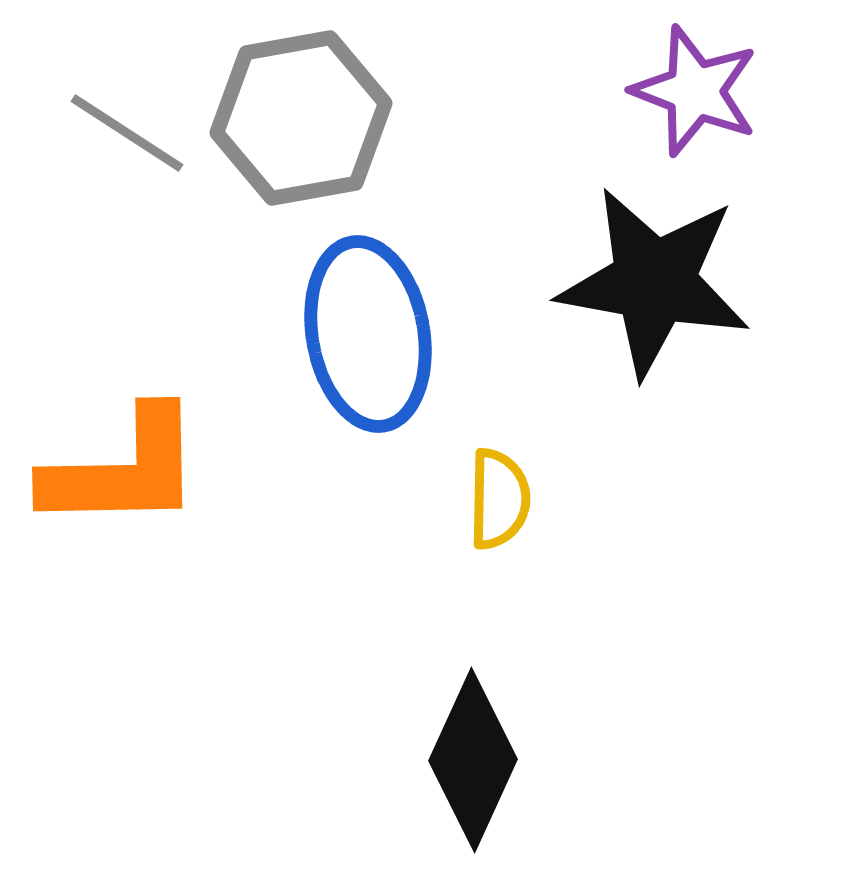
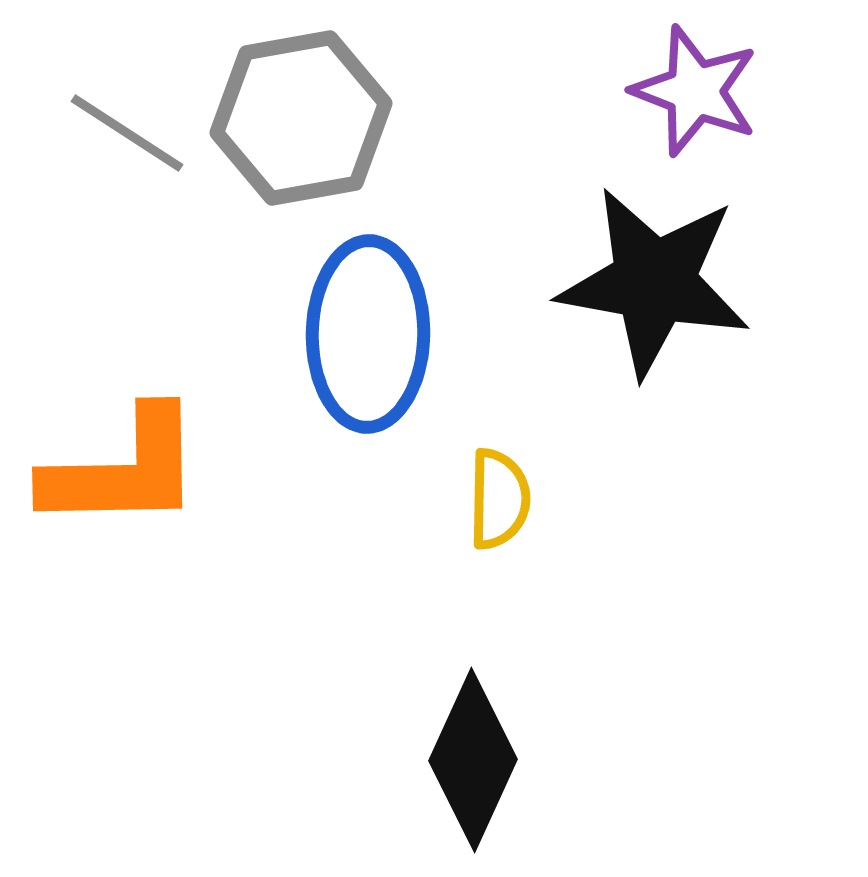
blue ellipse: rotated 11 degrees clockwise
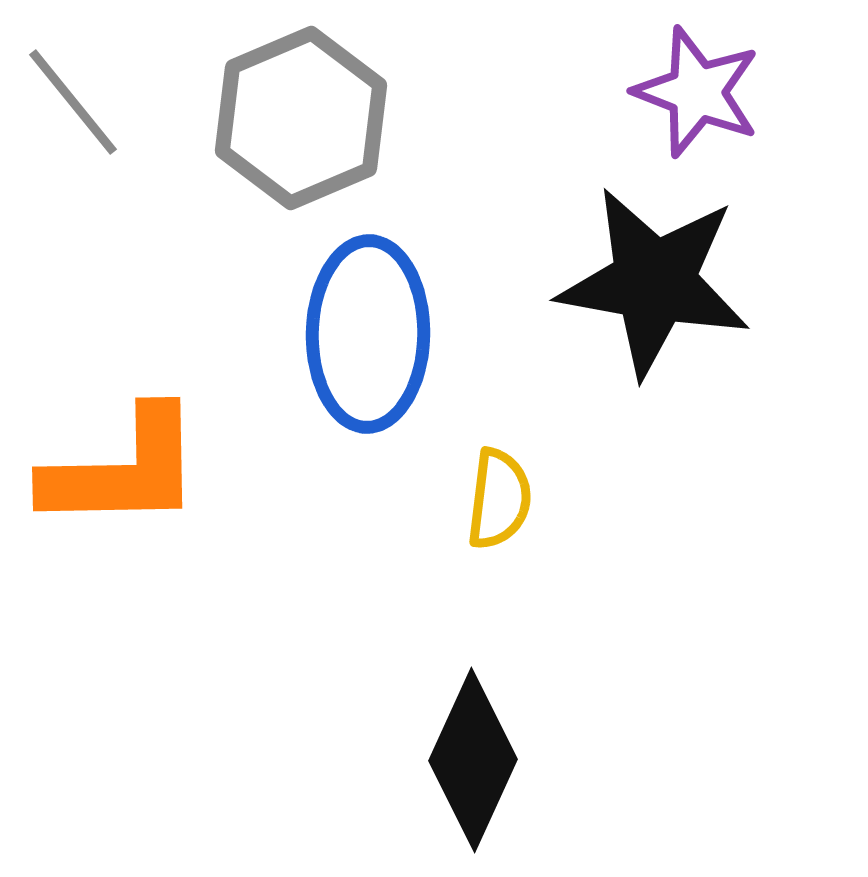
purple star: moved 2 px right, 1 px down
gray hexagon: rotated 13 degrees counterclockwise
gray line: moved 54 px left, 31 px up; rotated 18 degrees clockwise
yellow semicircle: rotated 6 degrees clockwise
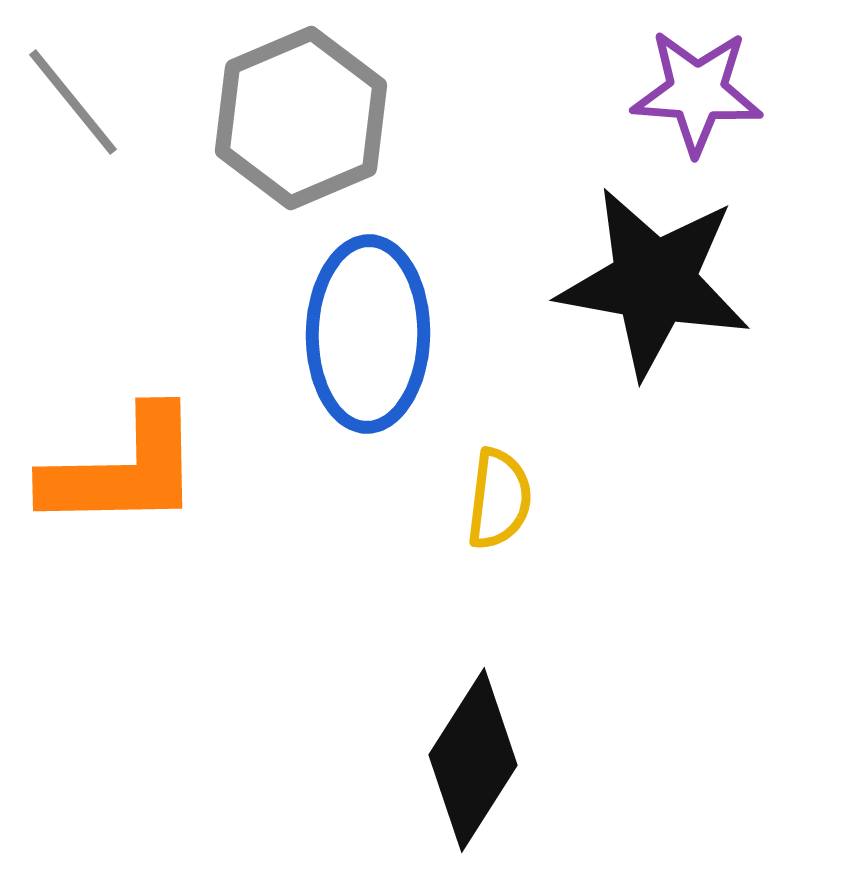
purple star: rotated 17 degrees counterclockwise
black diamond: rotated 8 degrees clockwise
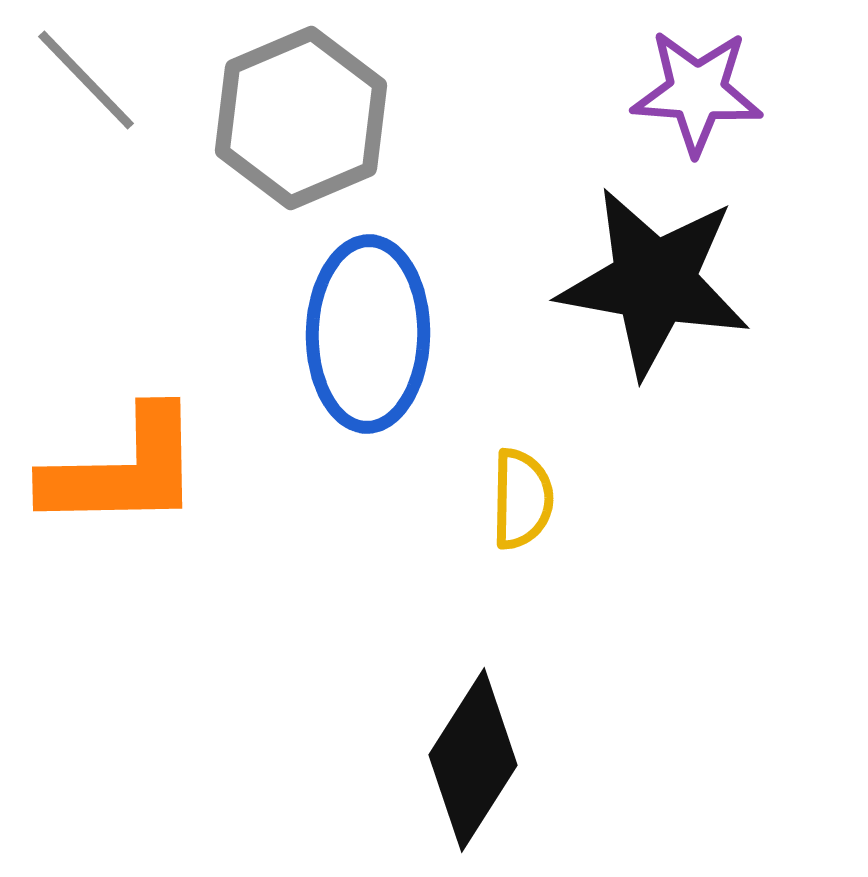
gray line: moved 13 px right, 22 px up; rotated 5 degrees counterclockwise
yellow semicircle: moved 23 px right; rotated 6 degrees counterclockwise
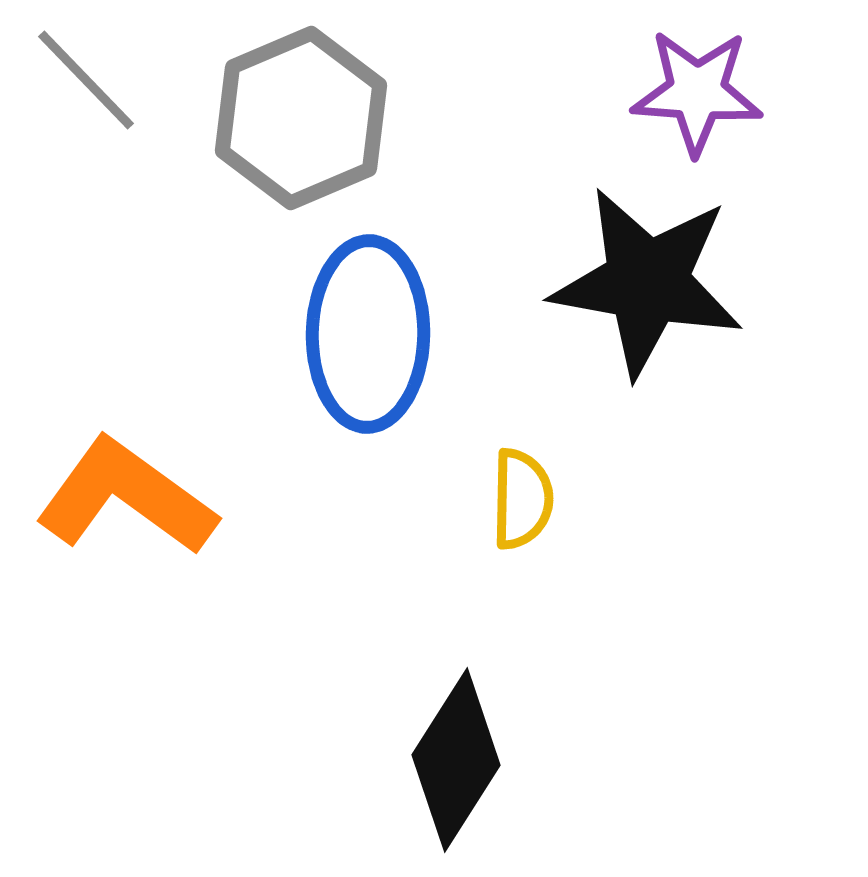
black star: moved 7 px left
orange L-shape: moved 3 px right, 27 px down; rotated 143 degrees counterclockwise
black diamond: moved 17 px left
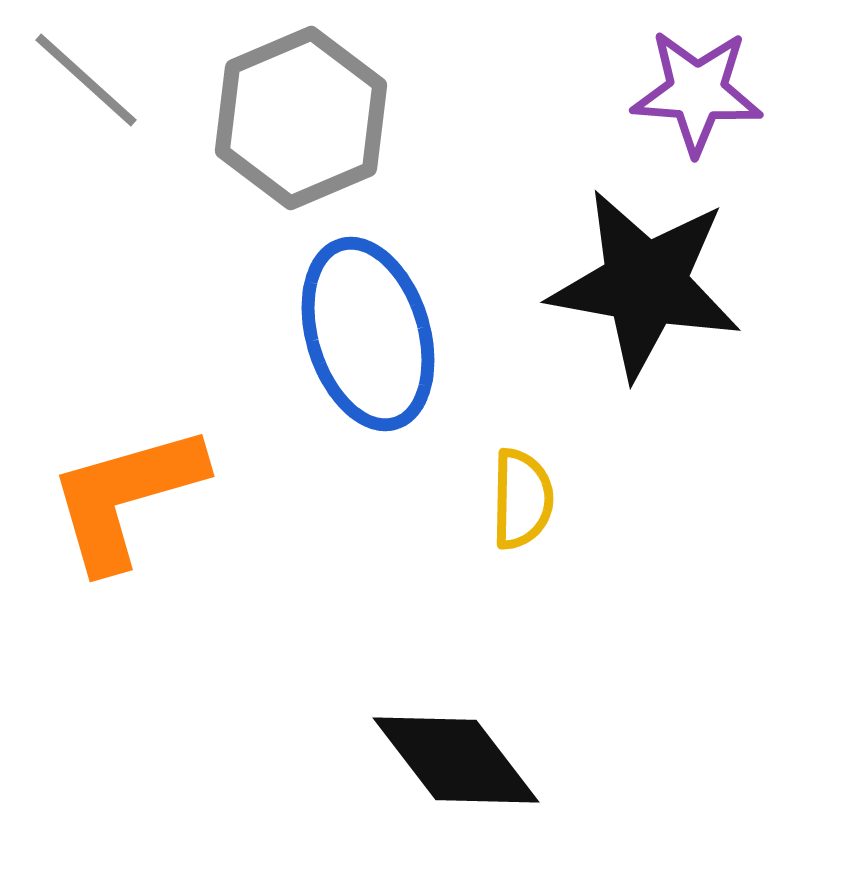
gray line: rotated 4 degrees counterclockwise
black star: moved 2 px left, 2 px down
blue ellipse: rotated 18 degrees counterclockwise
orange L-shape: rotated 52 degrees counterclockwise
black diamond: rotated 70 degrees counterclockwise
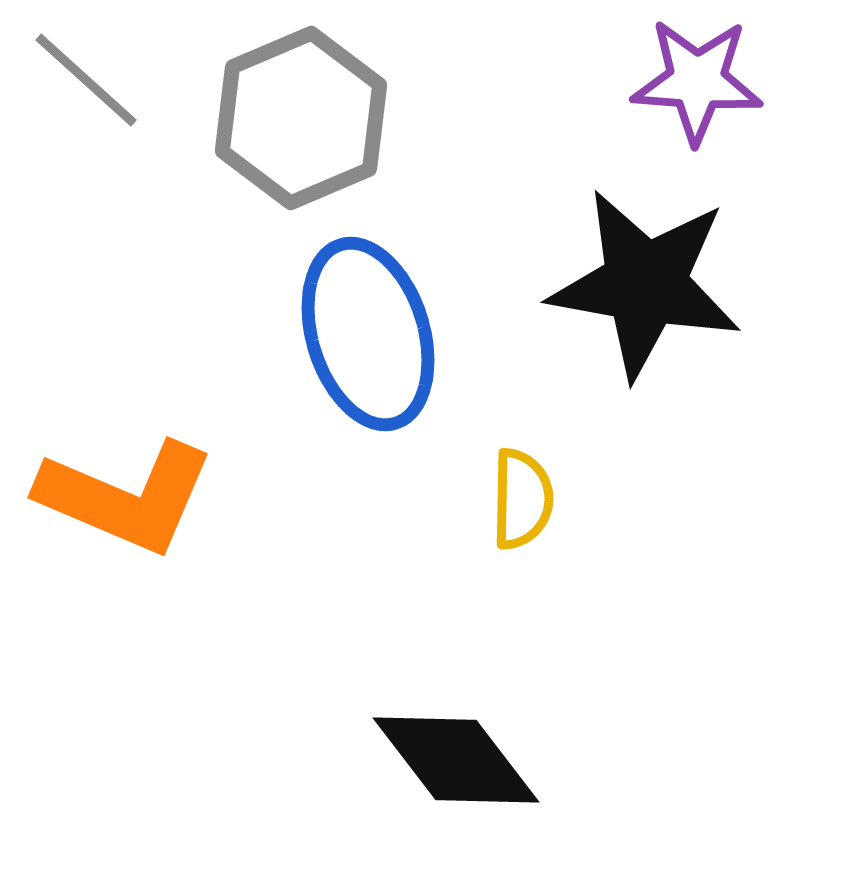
purple star: moved 11 px up
orange L-shape: rotated 141 degrees counterclockwise
